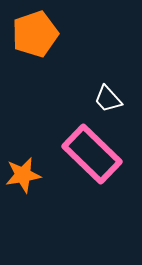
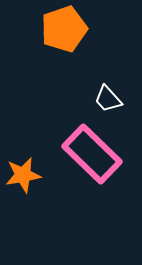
orange pentagon: moved 29 px right, 5 px up
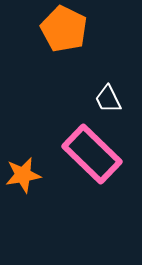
orange pentagon: rotated 27 degrees counterclockwise
white trapezoid: rotated 16 degrees clockwise
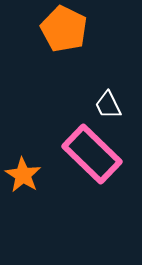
white trapezoid: moved 6 px down
orange star: rotated 30 degrees counterclockwise
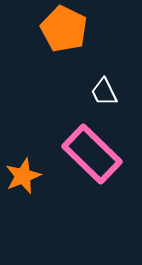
white trapezoid: moved 4 px left, 13 px up
orange star: moved 1 px down; rotated 18 degrees clockwise
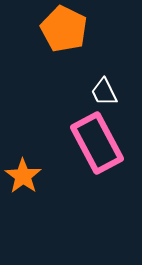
pink rectangle: moved 5 px right, 11 px up; rotated 18 degrees clockwise
orange star: rotated 15 degrees counterclockwise
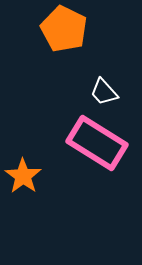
white trapezoid: rotated 16 degrees counterclockwise
pink rectangle: rotated 30 degrees counterclockwise
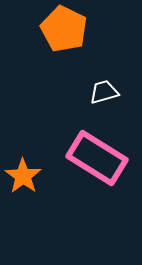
white trapezoid: rotated 116 degrees clockwise
pink rectangle: moved 15 px down
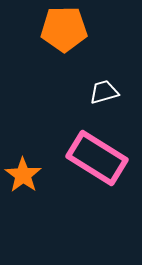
orange pentagon: rotated 27 degrees counterclockwise
orange star: moved 1 px up
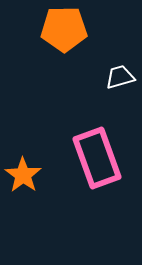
white trapezoid: moved 16 px right, 15 px up
pink rectangle: rotated 38 degrees clockwise
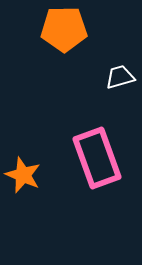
orange star: rotated 12 degrees counterclockwise
